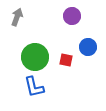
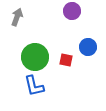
purple circle: moved 5 px up
blue L-shape: moved 1 px up
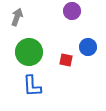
green circle: moved 6 px left, 5 px up
blue L-shape: moved 2 px left; rotated 10 degrees clockwise
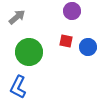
gray arrow: rotated 30 degrees clockwise
red square: moved 19 px up
blue L-shape: moved 14 px left, 1 px down; rotated 30 degrees clockwise
